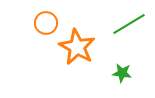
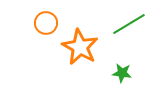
orange star: moved 3 px right
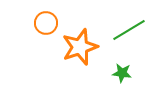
green line: moved 6 px down
orange star: rotated 24 degrees clockwise
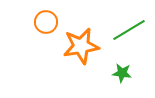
orange circle: moved 1 px up
orange star: moved 1 px right, 1 px up; rotated 9 degrees clockwise
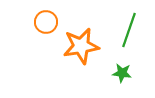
green line: rotated 40 degrees counterclockwise
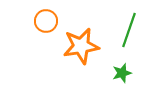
orange circle: moved 1 px up
green star: rotated 24 degrees counterclockwise
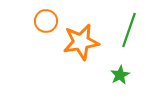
orange star: moved 4 px up
green star: moved 2 px left, 2 px down; rotated 12 degrees counterclockwise
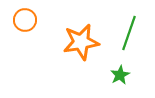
orange circle: moved 21 px left, 1 px up
green line: moved 3 px down
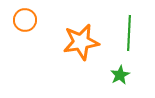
green line: rotated 16 degrees counterclockwise
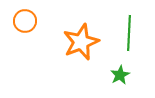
orange circle: moved 1 px down
orange star: rotated 12 degrees counterclockwise
